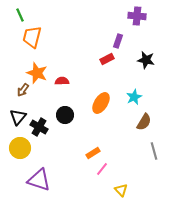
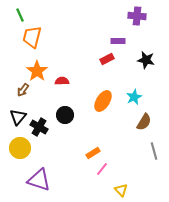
purple rectangle: rotated 72 degrees clockwise
orange star: moved 2 px up; rotated 15 degrees clockwise
orange ellipse: moved 2 px right, 2 px up
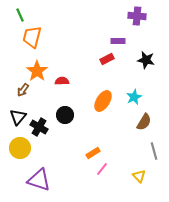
yellow triangle: moved 18 px right, 14 px up
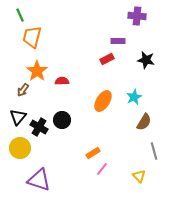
black circle: moved 3 px left, 5 px down
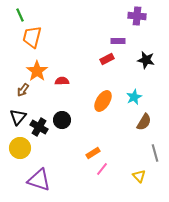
gray line: moved 1 px right, 2 px down
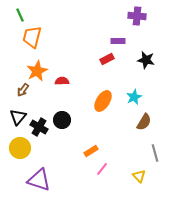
orange star: rotated 10 degrees clockwise
orange rectangle: moved 2 px left, 2 px up
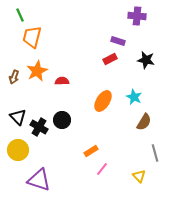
purple rectangle: rotated 16 degrees clockwise
red rectangle: moved 3 px right
brown arrow: moved 9 px left, 13 px up; rotated 16 degrees counterclockwise
cyan star: rotated 21 degrees counterclockwise
black triangle: rotated 24 degrees counterclockwise
yellow circle: moved 2 px left, 2 px down
